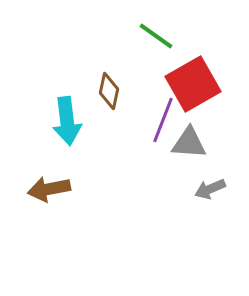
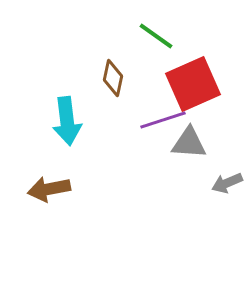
red square: rotated 6 degrees clockwise
brown diamond: moved 4 px right, 13 px up
purple line: rotated 51 degrees clockwise
gray arrow: moved 17 px right, 6 px up
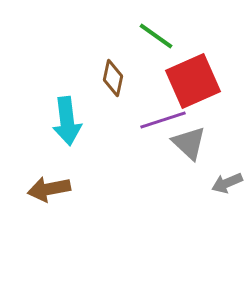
red square: moved 3 px up
gray triangle: rotated 39 degrees clockwise
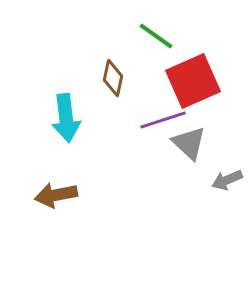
cyan arrow: moved 1 px left, 3 px up
gray arrow: moved 3 px up
brown arrow: moved 7 px right, 6 px down
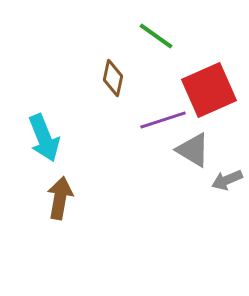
red square: moved 16 px right, 9 px down
cyan arrow: moved 22 px left, 20 px down; rotated 15 degrees counterclockwise
gray triangle: moved 4 px right, 7 px down; rotated 12 degrees counterclockwise
brown arrow: moved 4 px right, 3 px down; rotated 111 degrees clockwise
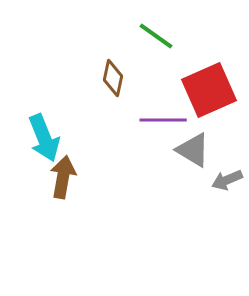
purple line: rotated 18 degrees clockwise
brown arrow: moved 3 px right, 21 px up
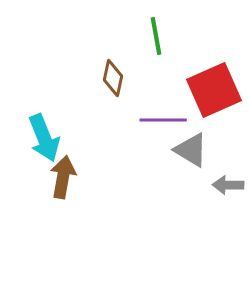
green line: rotated 45 degrees clockwise
red square: moved 5 px right
gray triangle: moved 2 px left
gray arrow: moved 1 px right, 5 px down; rotated 24 degrees clockwise
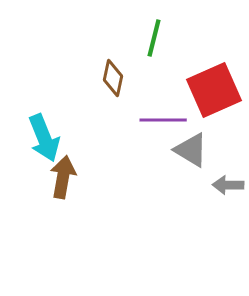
green line: moved 2 px left, 2 px down; rotated 24 degrees clockwise
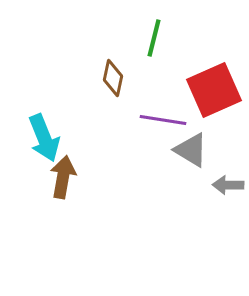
purple line: rotated 9 degrees clockwise
